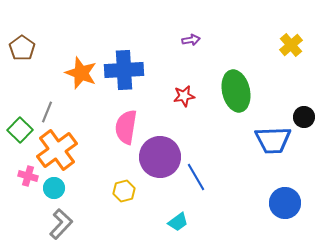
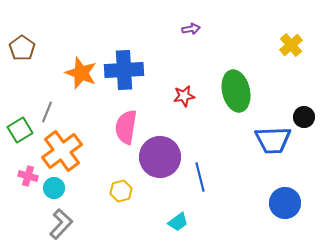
purple arrow: moved 11 px up
green square: rotated 15 degrees clockwise
orange cross: moved 5 px right, 1 px down
blue line: moved 4 px right; rotated 16 degrees clockwise
yellow hexagon: moved 3 px left
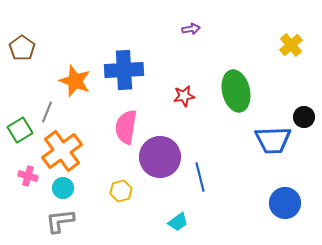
orange star: moved 6 px left, 8 px down
cyan circle: moved 9 px right
gray L-shape: moved 1 px left, 3 px up; rotated 140 degrees counterclockwise
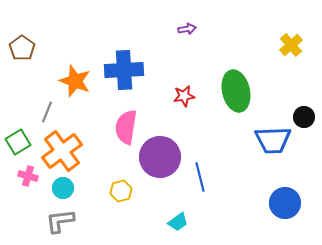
purple arrow: moved 4 px left
green square: moved 2 px left, 12 px down
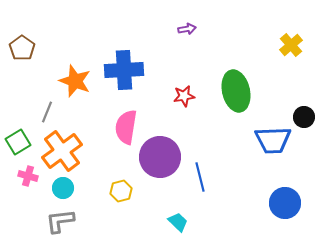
cyan trapezoid: rotated 100 degrees counterclockwise
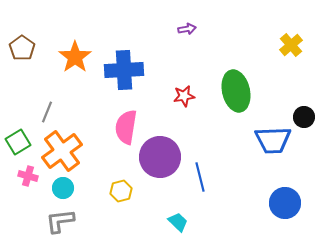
orange star: moved 24 px up; rotated 16 degrees clockwise
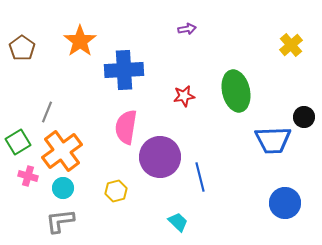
orange star: moved 5 px right, 16 px up
yellow hexagon: moved 5 px left
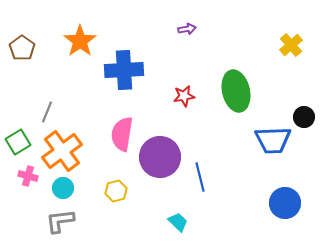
pink semicircle: moved 4 px left, 7 px down
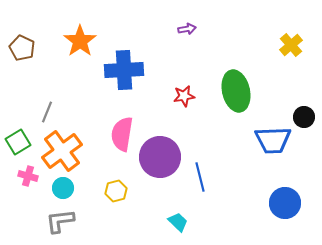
brown pentagon: rotated 10 degrees counterclockwise
